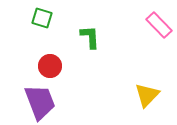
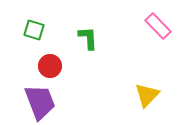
green square: moved 8 px left, 12 px down
pink rectangle: moved 1 px left, 1 px down
green L-shape: moved 2 px left, 1 px down
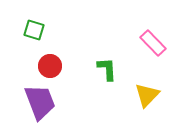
pink rectangle: moved 5 px left, 17 px down
green L-shape: moved 19 px right, 31 px down
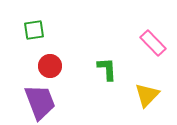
green square: rotated 25 degrees counterclockwise
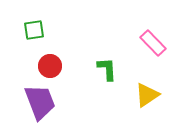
yellow triangle: rotated 12 degrees clockwise
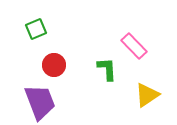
green square: moved 2 px right, 1 px up; rotated 15 degrees counterclockwise
pink rectangle: moved 19 px left, 3 px down
red circle: moved 4 px right, 1 px up
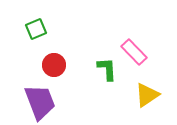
pink rectangle: moved 6 px down
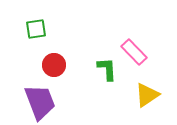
green square: rotated 15 degrees clockwise
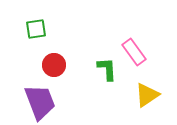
pink rectangle: rotated 8 degrees clockwise
